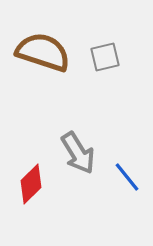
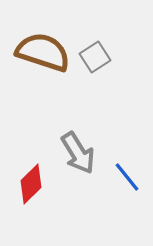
gray square: moved 10 px left; rotated 20 degrees counterclockwise
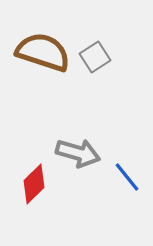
gray arrow: rotated 42 degrees counterclockwise
red diamond: moved 3 px right
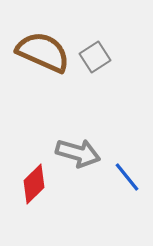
brown semicircle: rotated 6 degrees clockwise
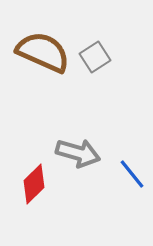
blue line: moved 5 px right, 3 px up
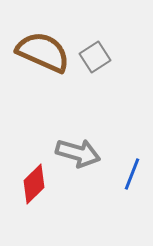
blue line: rotated 60 degrees clockwise
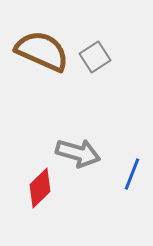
brown semicircle: moved 1 px left, 1 px up
red diamond: moved 6 px right, 4 px down
